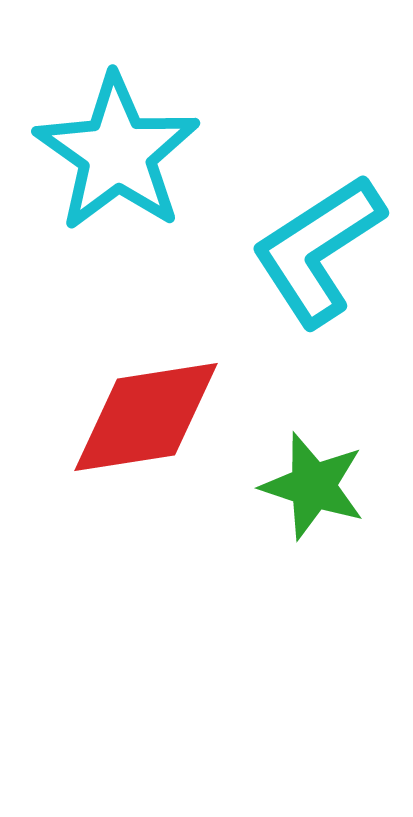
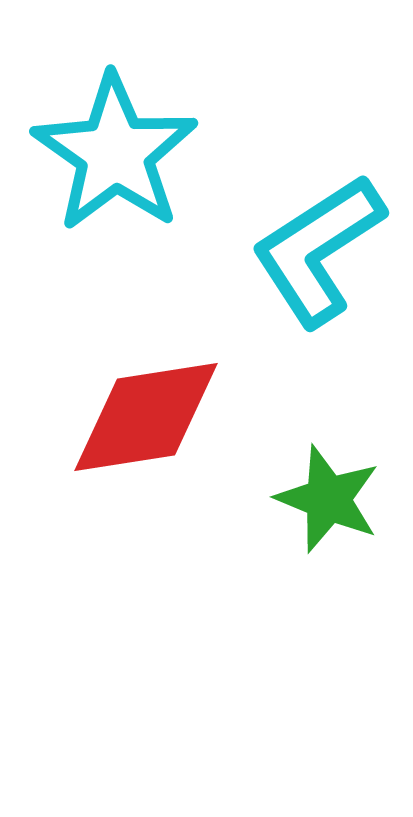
cyan star: moved 2 px left
green star: moved 15 px right, 13 px down; rotated 4 degrees clockwise
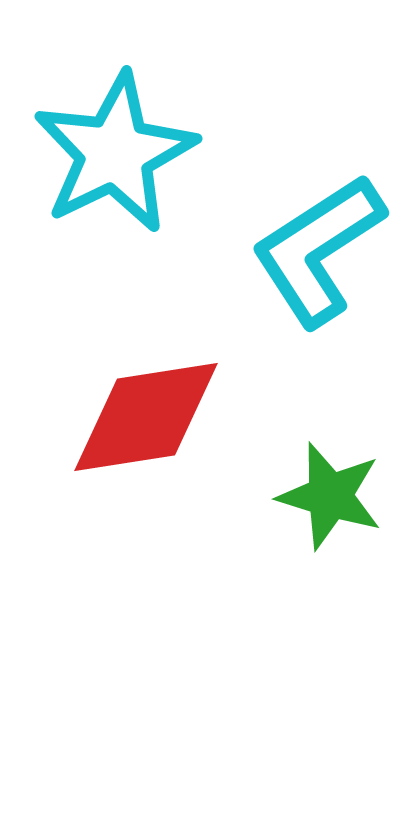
cyan star: rotated 11 degrees clockwise
green star: moved 2 px right, 3 px up; rotated 5 degrees counterclockwise
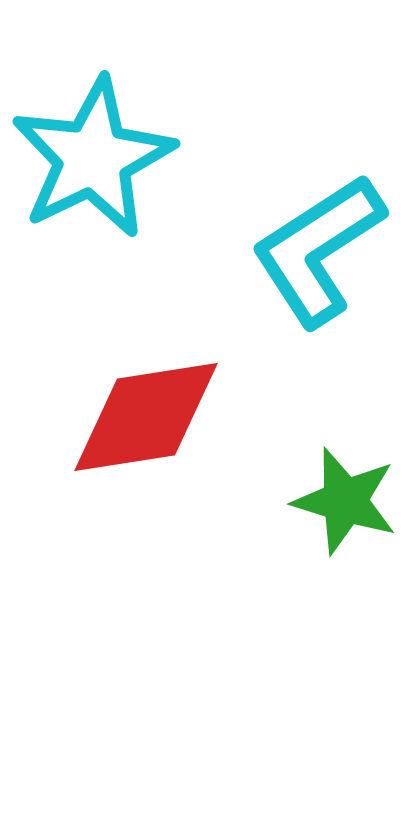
cyan star: moved 22 px left, 5 px down
green star: moved 15 px right, 5 px down
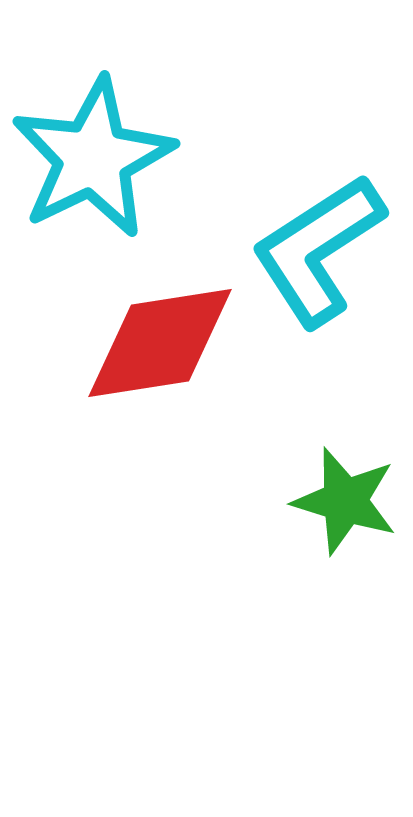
red diamond: moved 14 px right, 74 px up
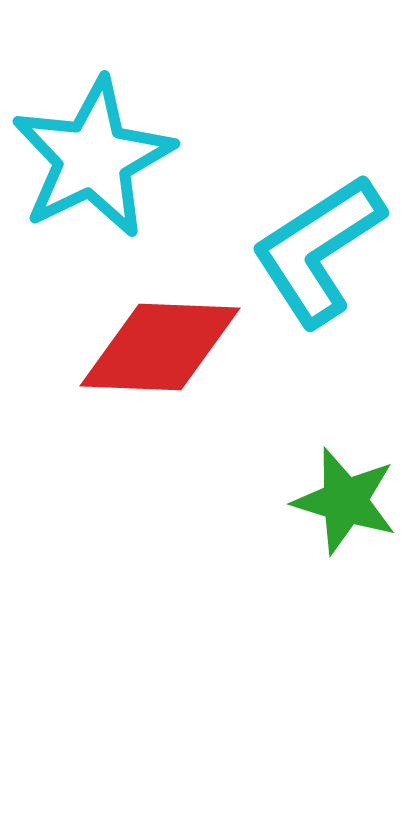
red diamond: moved 4 px down; rotated 11 degrees clockwise
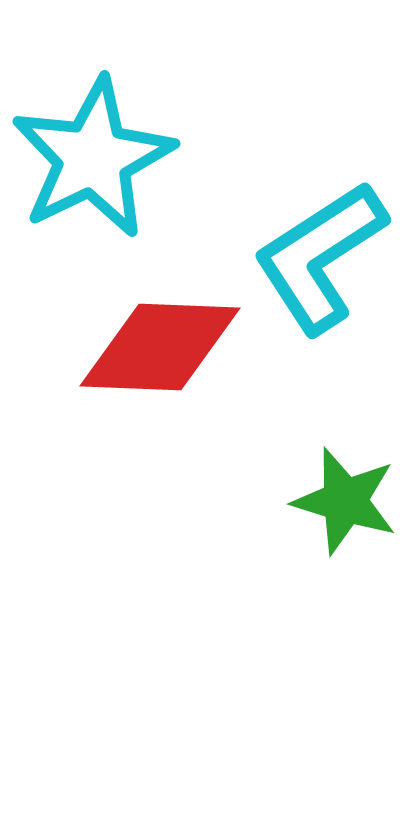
cyan L-shape: moved 2 px right, 7 px down
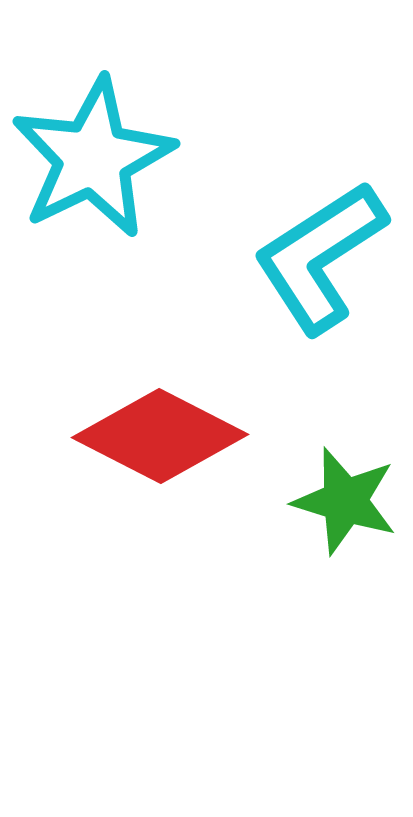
red diamond: moved 89 px down; rotated 25 degrees clockwise
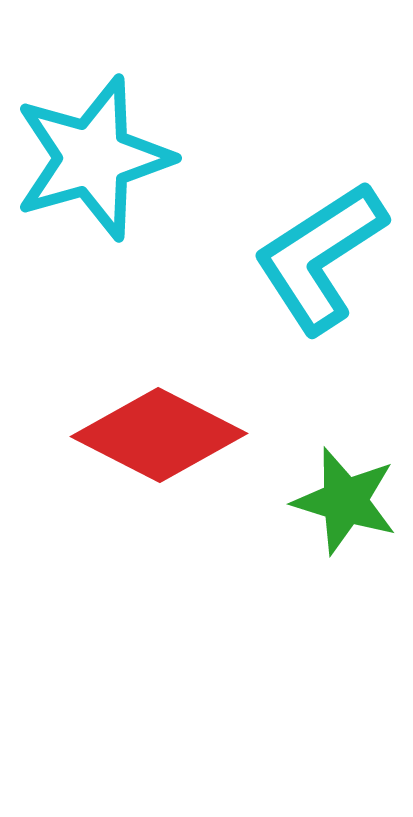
cyan star: rotated 10 degrees clockwise
red diamond: moved 1 px left, 1 px up
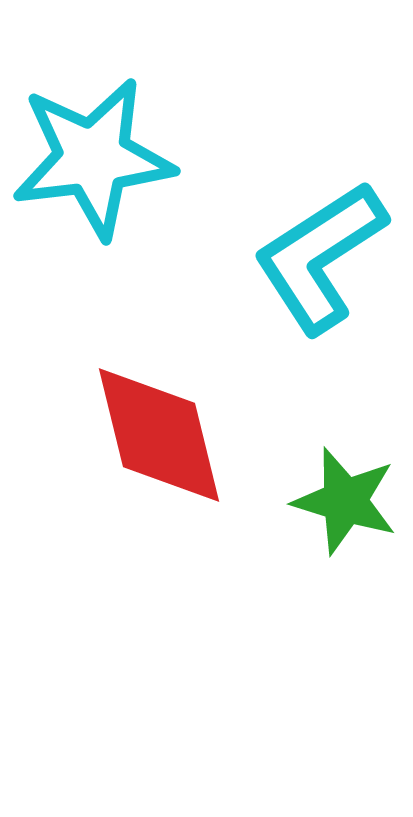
cyan star: rotated 9 degrees clockwise
red diamond: rotated 49 degrees clockwise
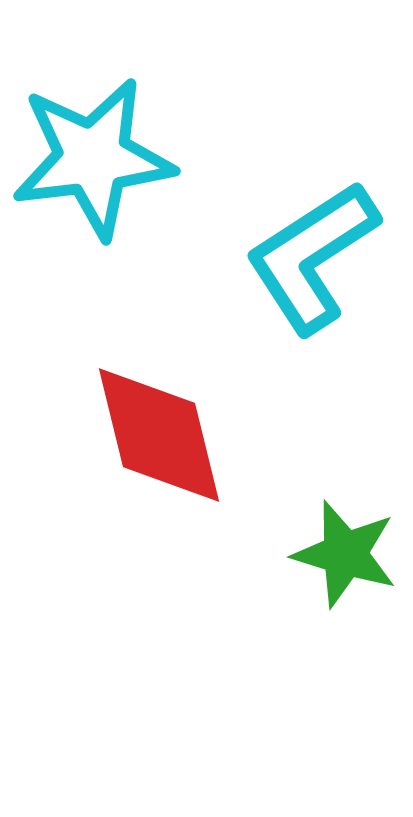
cyan L-shape: moved 8 px left
green star: moved 53 px down
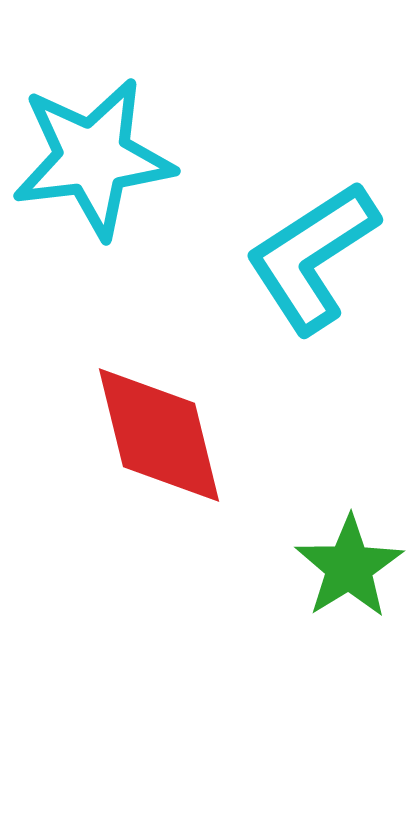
green star: moved 4 px right, 13 px down; rotated 23 degrees clockwise
